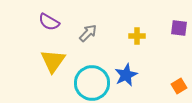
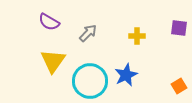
cyan circle: moved 2 px left, 2 px up
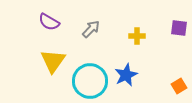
gray arrow: moved 3 px right, 4 px up
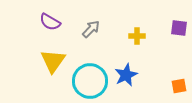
purple semicircle: moved 1 px right
orange square: rotated 21 degrees clockwise
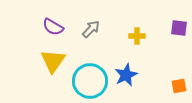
purple semicircle: moved 3 px right, 5 px down
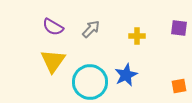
cyan circle: moved 1 px down
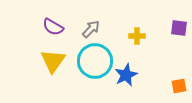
cyan circle: moved 5 px right, 21 px up
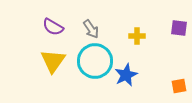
gray arrow: rotated 102 degrees clockwise
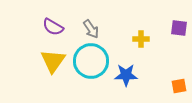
yellow cross: moved 4 px right, 3 px down
cyan circle: moved 4 px left
blue star: rotated 25 degrees clockwise
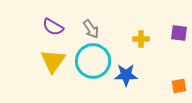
purple square: moved 5 px down
cyan circle: moved 2 px right
